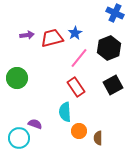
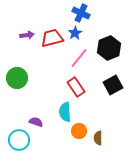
blue cross: moved 34 px left
purple semicircle: moved 1 px right, 2 px up
cyan circle: moved 2 px down
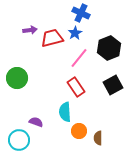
purple arrow: moved 3 px right, 5 px up
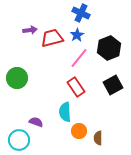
blue star: moved 2 px right, 2 px down
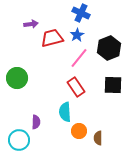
purple arrow: moved 1 px right, 6 px up
black square: rotated 30 degrees clockwise
purple semicircle: rotated 72 degrees clockwise
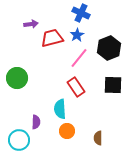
cyan semicircle: moved 5 px left, 3 px up
orange circle: moved 12 px left
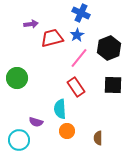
purple semicircle: rotated 104 degrees clockwise
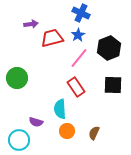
blue star: moved 1 px right
brown semicircle: moved 4 px left, 5 px up; rotated 24 degrees clockwise
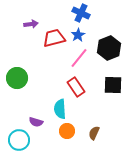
red trapezoid: moved 2 px right
